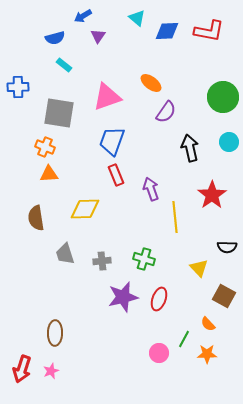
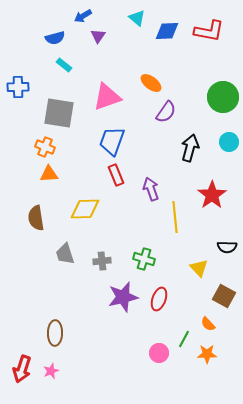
black arrow: rotated 28 degrees clockwise
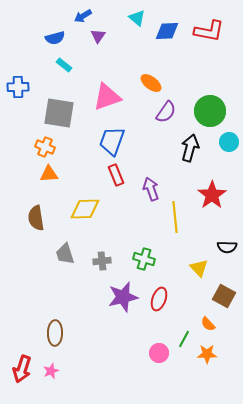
green circle: moved 13 px left, 14 px down
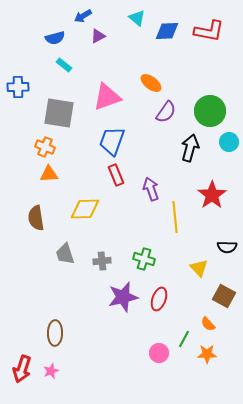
purple triangle: rotated 28 degrees clockwise
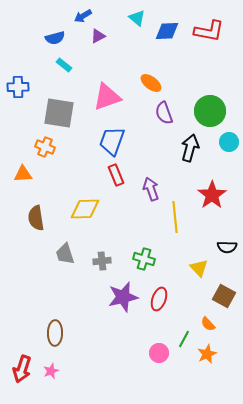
purple semicircle: moved 2 px left, 1 px down; rotated 125 degrees clockwise
orange triangle: moved 26 px left
orange star: rotated 24 degrees counterclockwise
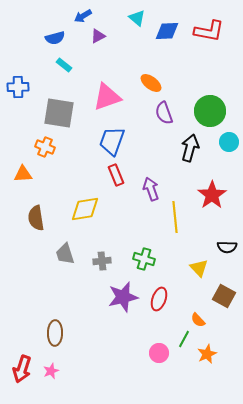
yellow diamond: rotated 8 degrees counterclockwise
orange semicircle: moved 10 px left, 4 px up
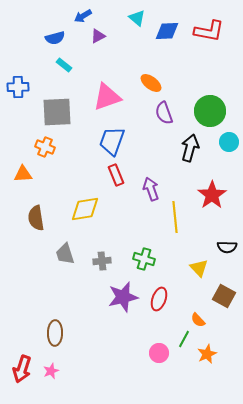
gray square: moved 2 px left, 1 px up; rotated 12 degrees counterclockwise
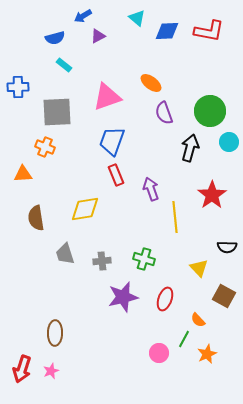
red ellipse: moved 6 px right
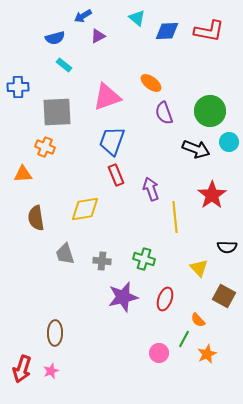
black arrow: moved 6 px right, 1 px down; rotated 96 degrees clockwise
gray cross: rotated 12 degrees clockwise
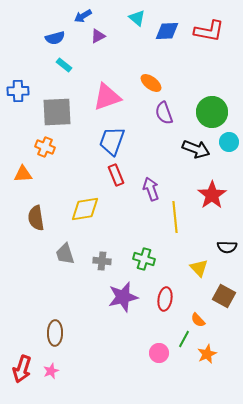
blue cross: moved 4 px down
green circle: moved 2 px right, 1 px down
red ellipse: rotated 10 degrees counterclockwise
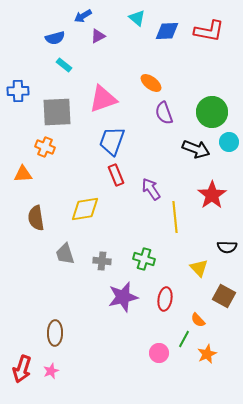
pink triangle: moved 4 px left, 2 px down
purple arrow: rotated 15 degrees counterclockwise
